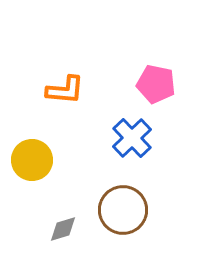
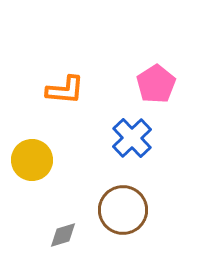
pink pentagon: rotated 27 degrees clockwise
gray diamond: moved 6 px down
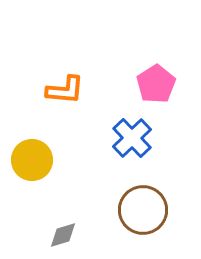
brown circle: moved 20 px right
